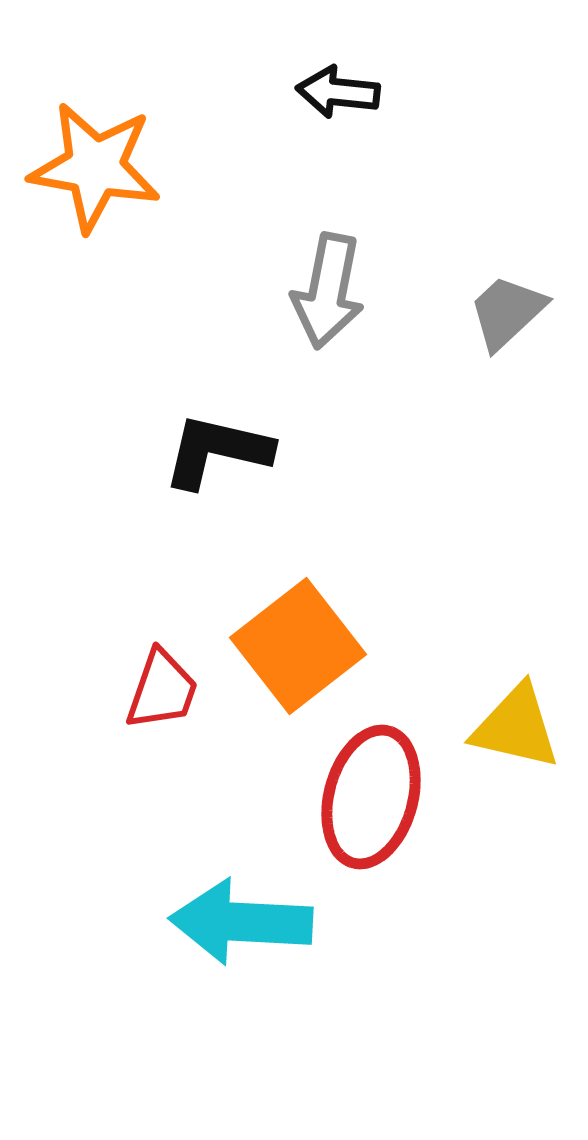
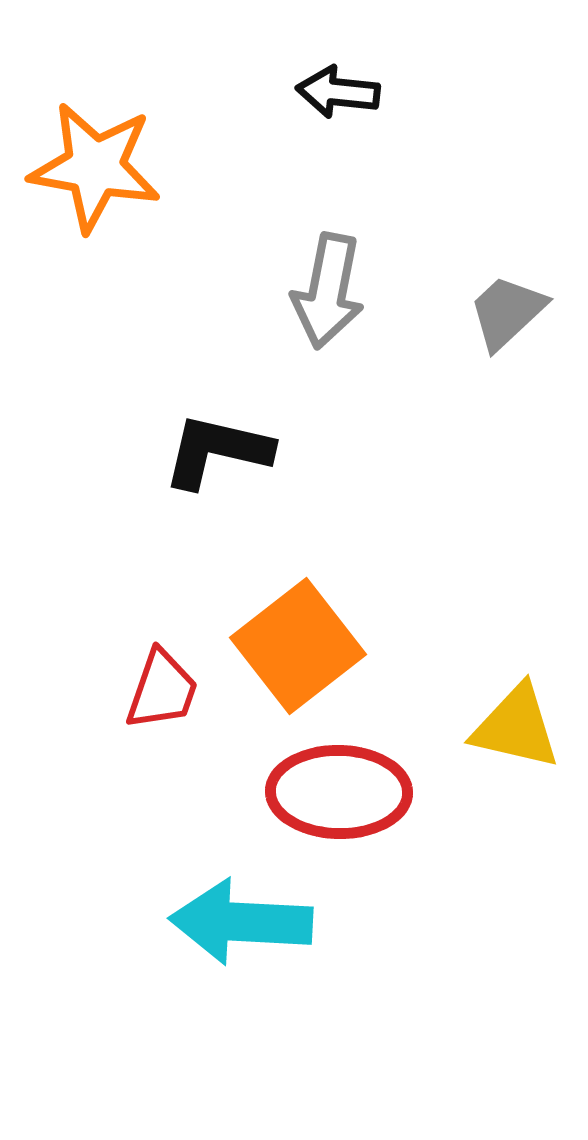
red ellipse: moved 32 px left, 5 px up; rotated 76 degrees clockwise
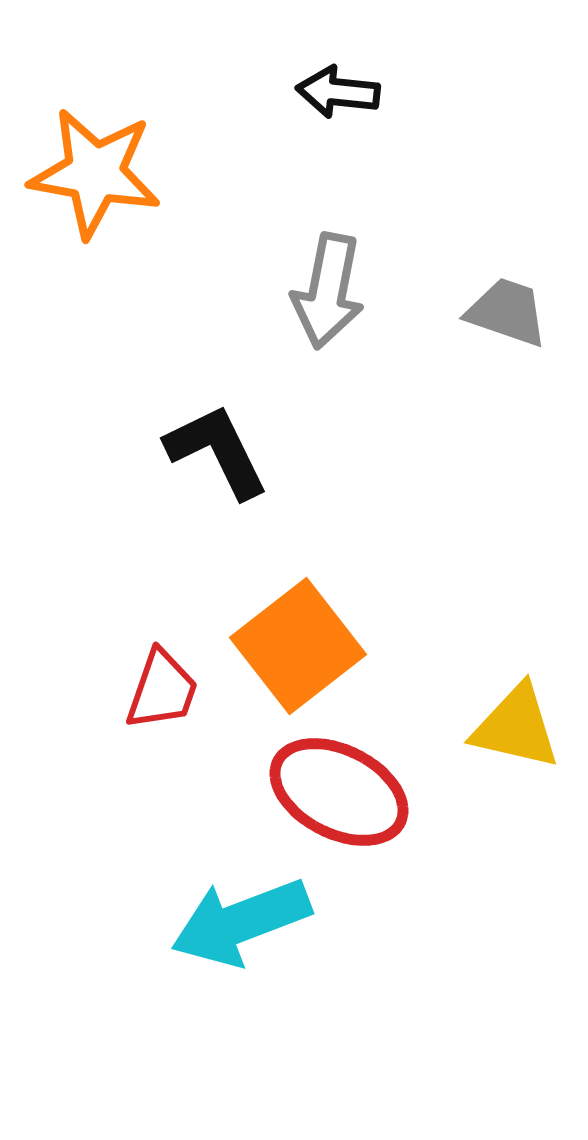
orange star: moved 6 px down
gray trapezoid: rotated 62 degrees clockwise
black L-shape: rotated 51 degrees clockwise
red ellipse: rotated 26 degrees clockwise
cyan arrow: rotated 24 degrees counterclockwise
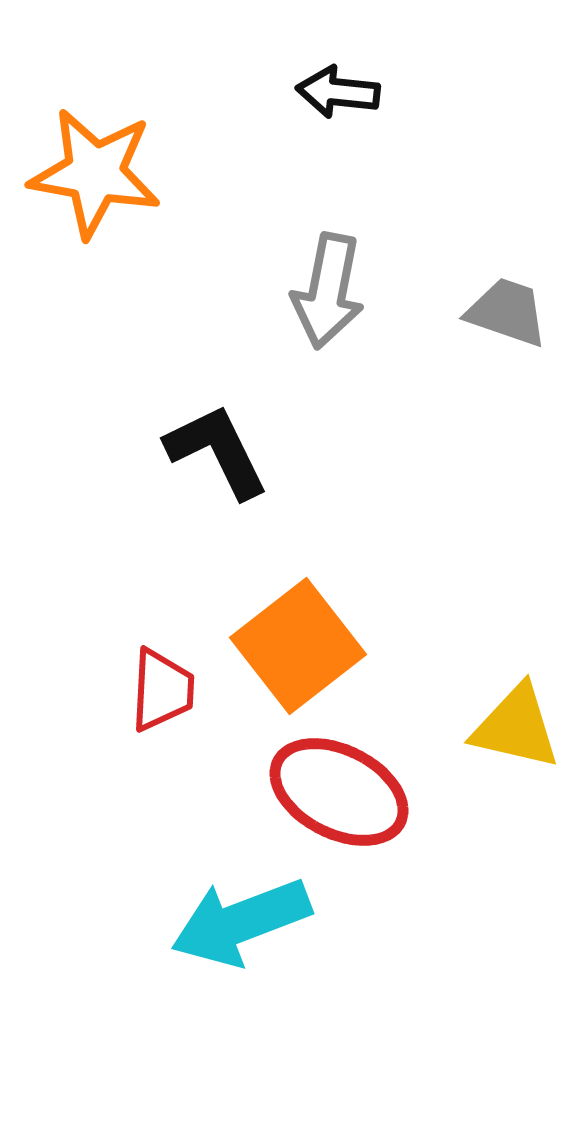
red trapezoid: rotated 16 degrees counterclockwise
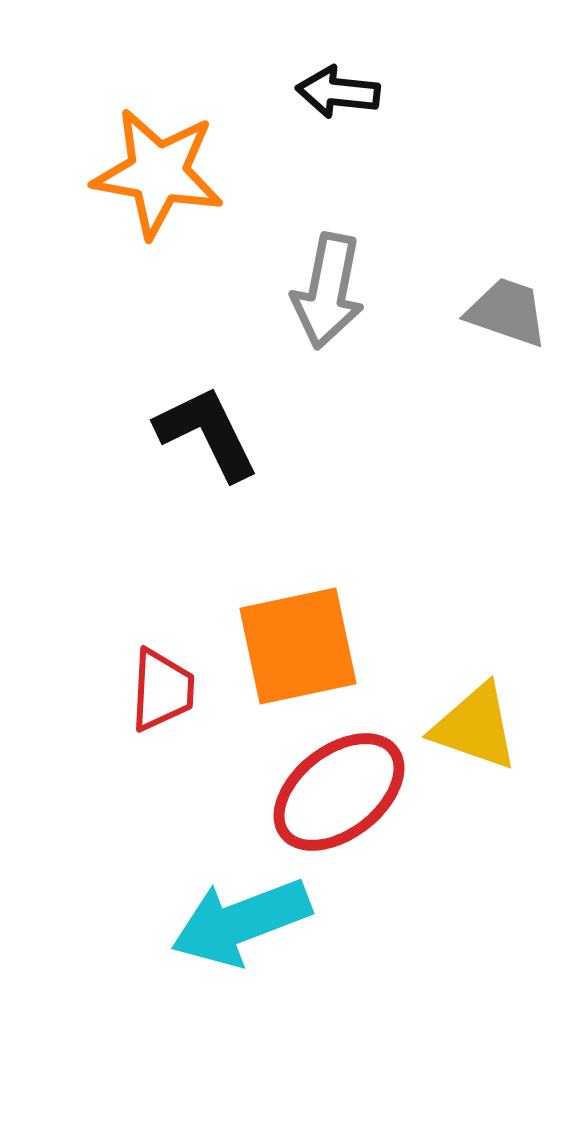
orange star: moved 63 px right
black L-shape: moved 10 px left, 18 px up
orange square: rotated 26 degrees clockwise
yellow triangle: moved 41 px left; rotated 6 degrees clockwise
red ellipse: rotated 65 degrees counterclockwise
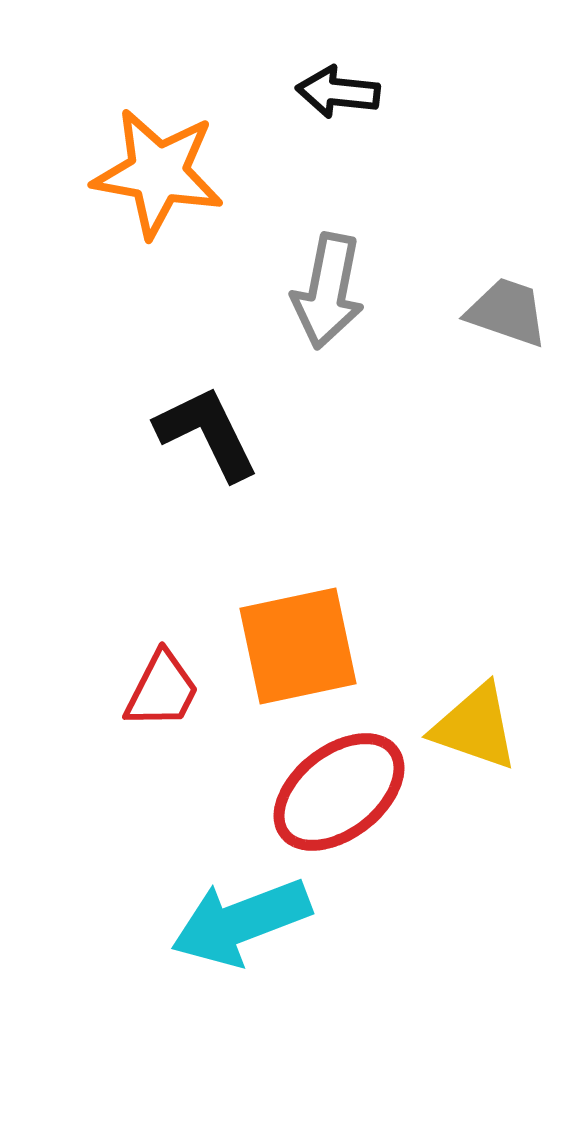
red trapezoid: rotated 24 degrees clockwise
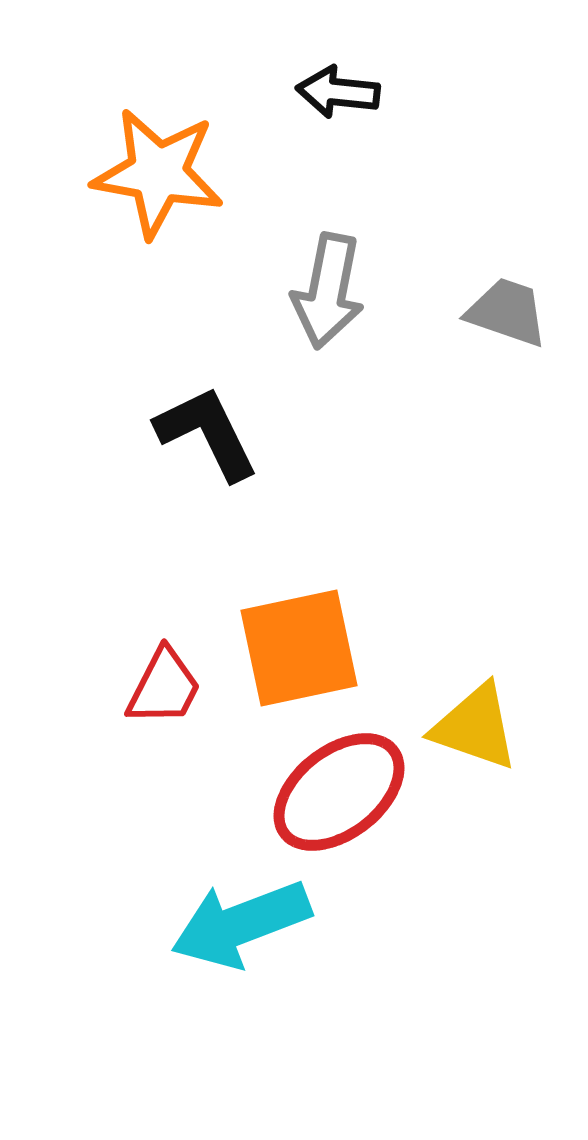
orange square: moved 1 px right, 2 px down
red trapezoid: moved 2 px right, 3 px up
cyan arrow: moved 2 px down
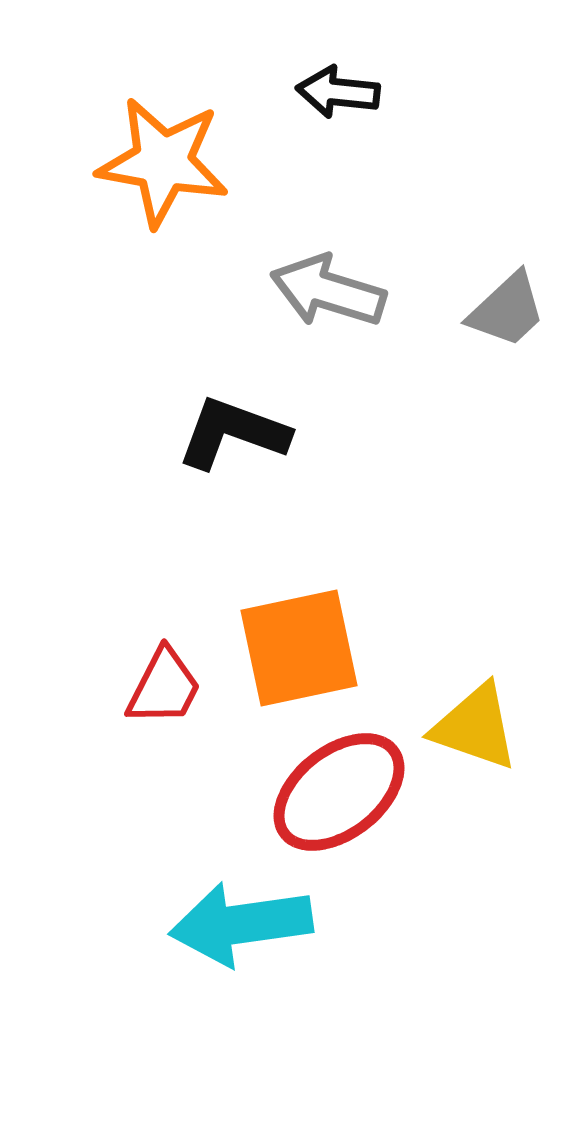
orange star: moved 5 px right, 11 px up
gray arrow: rotated 96 degrees clockwise
gray trapezoid: moved 2 px up; rotated 118 degrees clockwise
black L-shape: moved 26 px right; rotated 44 degrees counterclockwise
cyan arrow: rotated 13 degrees clockwise
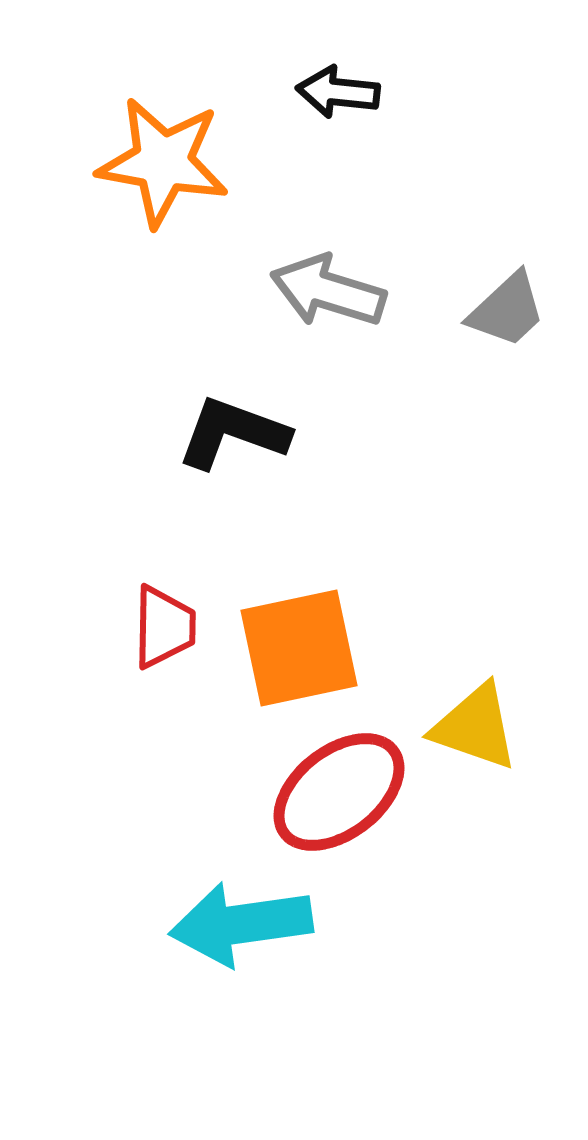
red trapezoid: moved 60 px up; rotated 26 degrees counterclockwise
